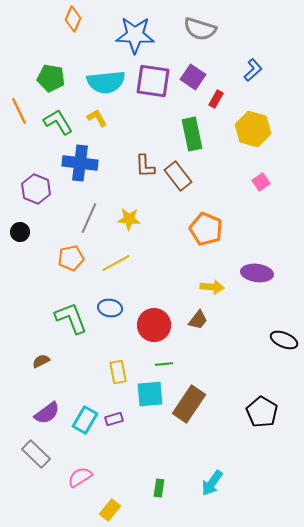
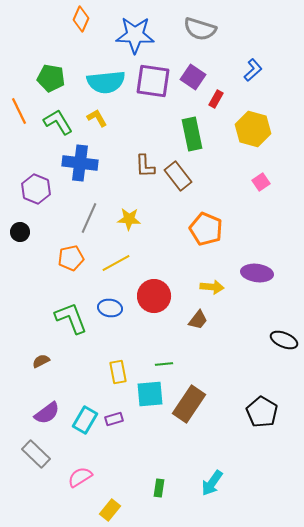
orange diamond at (73, 19): moved 8 px right
red circle at (154, 325): moved 29 px up
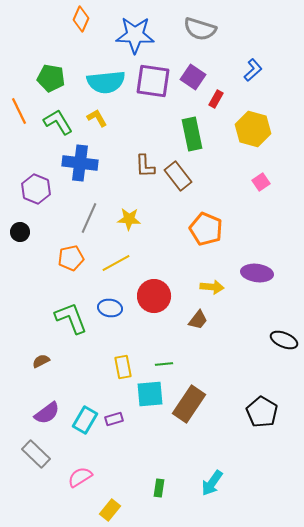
yellow rectangle at (118, 372): moved 5 px right, 5 px up
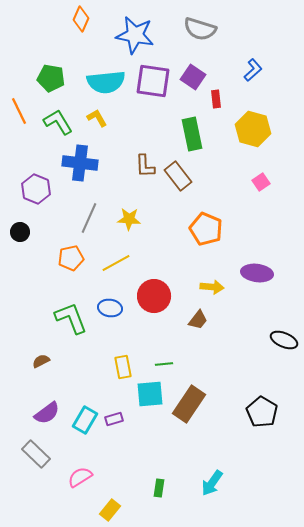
blue star at (135, 35): rotated 9 degrees clockwise
red rectangle at (216, 99): rotated 36 degrees counterclockwise
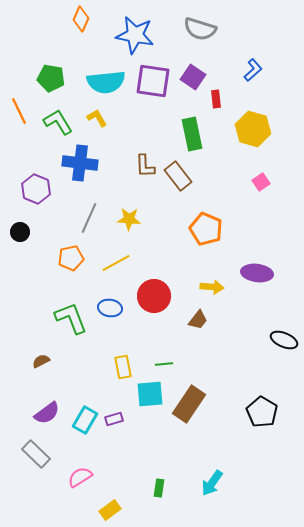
yellow rectangle at (110, 510): rotated 15 degrees clockwise
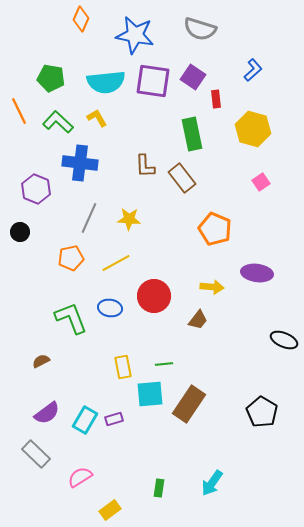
green L-shape at (58, 122): rotated 16 degrees counterclockwise
brown rectangle at (178, 176): moved 4 px right, 2 px down
orange pentagon at (206, 229): moved 9 px right
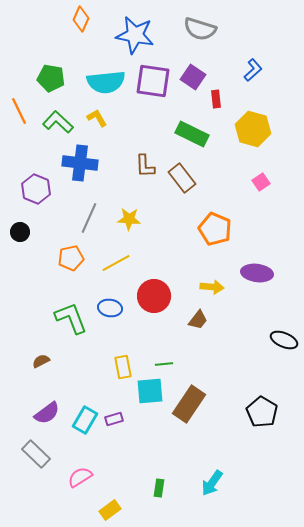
green rectangle at (192, 134): rotated 52 degrees counterclockwise
cyan square at (150, 394): moved 3 px up
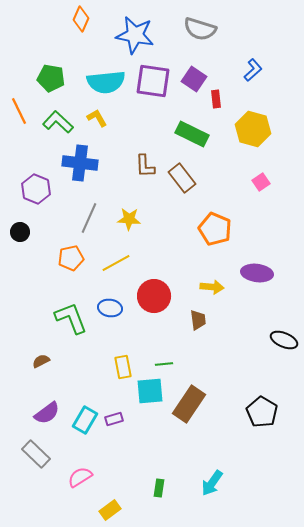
purple square at (193, 77): moved 1 px right, 2 px down
brown trapezoid at (198, 320): rotated 45 degrees counterclockwise
